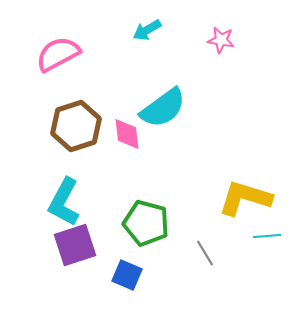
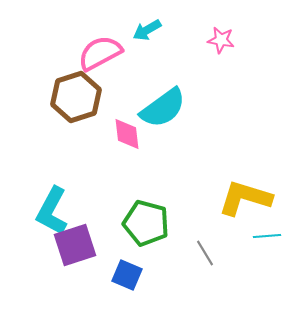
pink semicircle: moved 42 px right, 1 px up
brown hexagon: moved 29 px up
cyan L-shape: moved 12 px left, 9 px down
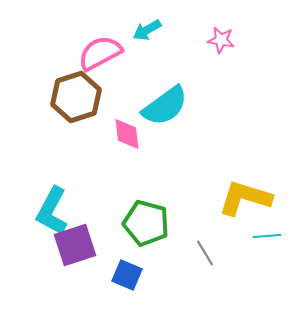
cyan semicircle: moved 2 px right, 2 px up
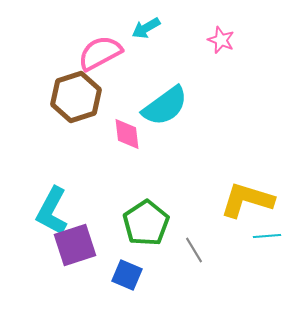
cyan arrow: moved 1 px left, 2 px up
pink star: rotated 12 degrees clockwise
yellow L-shape: moved 2 px right, 2 px down
green pentagon: rotated 24 degrees clockwise
gray line: moved 11 px left, 3 px up
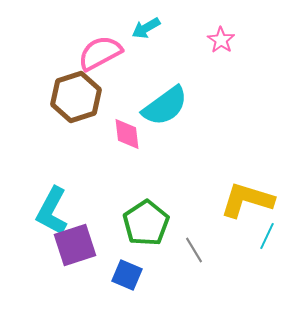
pink star: rotated 12 degrees clockwise
cyan line: rotated 60 degrees counterclockwise
